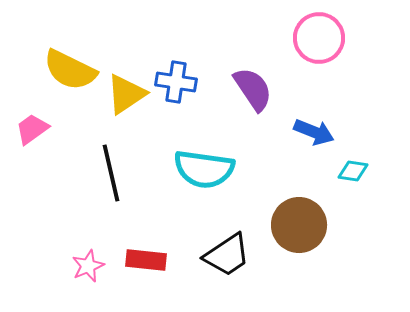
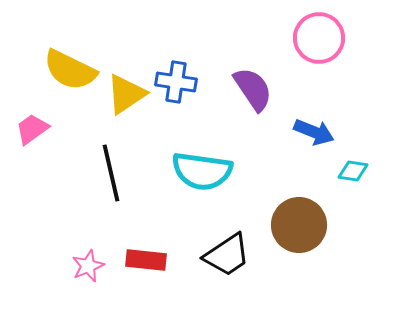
cyan semicircle: moved 2 px left, 2 px down
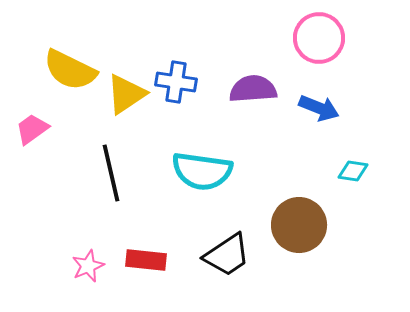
purple semicircle: rotated 60 degrees counterclockwise
blue arrow: moved 5 px right, 24 px up
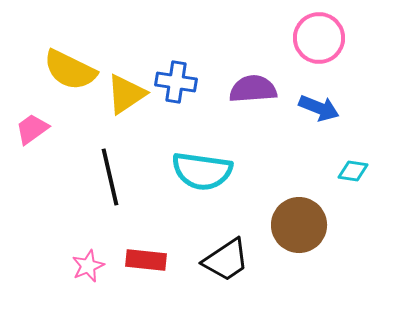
black line: moved 1 px left, 4 px down
black trapezoid: moved 1 px left, 5 px down
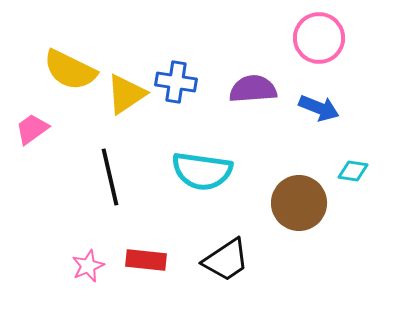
brown circle: moved 22 px up
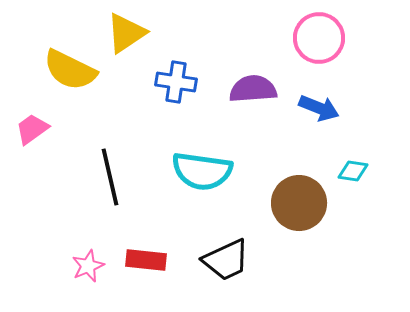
yellow triangle: moved 61 px up
black trapezoid: rotated 9 degrees clockwise
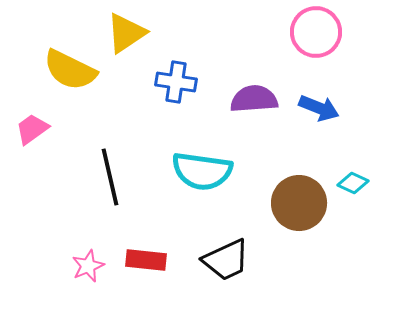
pink circle: moved 3 px left, 6 px up
purple semicircle: moved 1 px right, 10 px down
cyan diamond: moved 12 px down; rotated 16 degrees clockwise
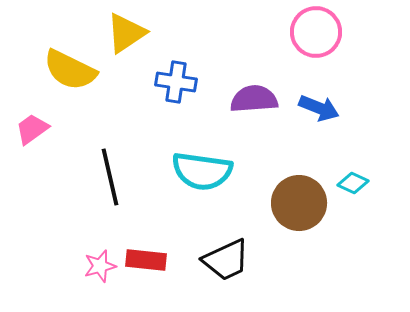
pink star: moved 12 px right; rotated 8 degrees clockwise
